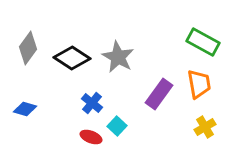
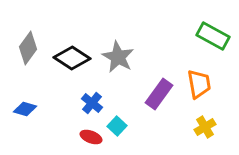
green rectangle: moved 10 px right, 6 px up
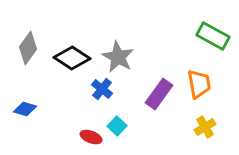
blue cross: moved 10 px right, 14 px up
